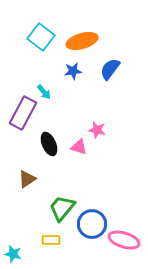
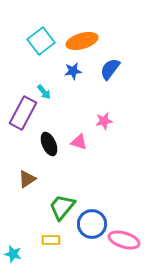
cyan square: moved 4 px down; rotated 16 degrees clockwise
pink star: moved 7 px right, 9 px up; rotated 24 degrees counterclockwise
pink triangle: moved 5 px up
green trapezoid: moved 1 px up
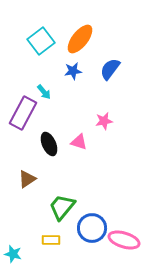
orange ellipse: moved 2 px left, 2 px up; rotated 36 degrees counterclockwise
blue circle: moved 4 px down
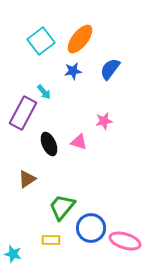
blue circle: moved 1 px left
pink ellipse: moved 1 px right, 1 px down
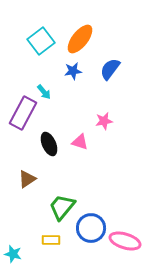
pink triangle: moved 1 px right
